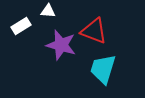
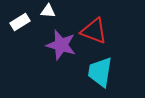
white rectangle: moved 1 px left, 4 px up
cyan trapezoid: moved 3 px left, 3 px down; rotated 8 degrees counterclockwise
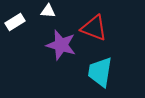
white rectangle: moved 5 px left
red triangle: moved 3 px up
